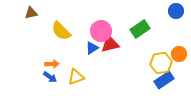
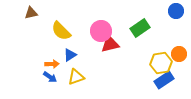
green rectangle: moved 1 px up
blue triangle: moved 22 px left, 7 px down
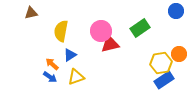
yellow semicircle: rotated 55 degrees clockwise
orange arrow: rotated 136 degrees counterclockwise
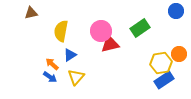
yellow triangle: rotated 30 degrees counterclockwise
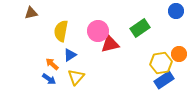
pink circle: moved 3 px left
blue arrow: moved 1 px left, 2 px down
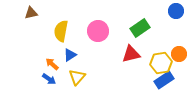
red triangle: moved 21 px right, 10 px down
yellow triangle: moved 1 px right
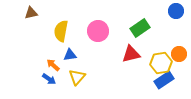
blue triangle: rotated 24 degrees clockwise
orange arrow: moved 1 px right, 1 px down
